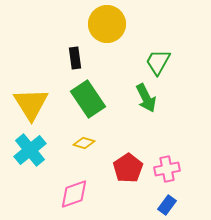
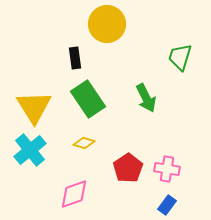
green trapezoid: moved 22 px right, 5 px up; rotated 12 degrees counterclockwise
yellow triangle: moved 3 px right, 3 px down
pink cross: rotated 20 degrees clockwise
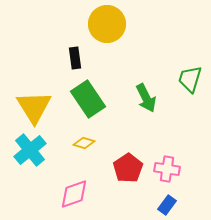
green trapezoid: moved 10 px right, 22 px down
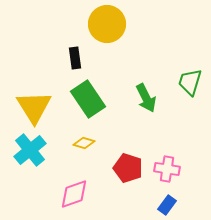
green trapezoid: moved 3 px down
red pentagon: rotated 20 degrees counterclockwise
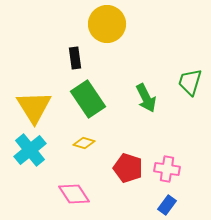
pink diamond: rotated 76 degrees clockwise
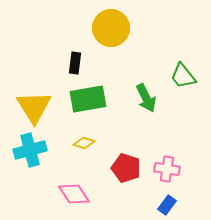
yellow circle: moved 4 px right, 4 px down
black rectangle: moved 5 px down; rotated 15 degrees clockwise
green trapezoid: moved 7 px left, 6 px up; rotated 56 degrees counterclockwise
green rectangle: rotated 66 degrees counterclockwise
cyan cross: rotated 24 degrees clockwise
red pentagon: moved 2 px left
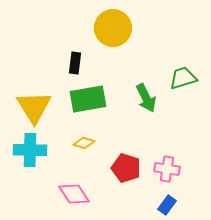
yellow circle: moved 2 px right
green trapezoid: moved 2 px down; rotated 112 degrees clockwise
cyan cross: rotated 16 degrees clockwise
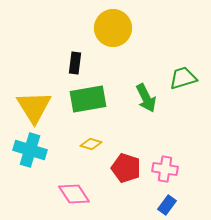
yellow diamond: moved 7 px right, 1 px down
cyan cross: rotated 16 degrees clockwise
pink cross: moved 2 px left
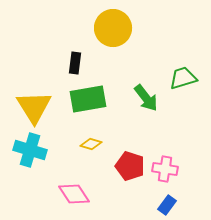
green arrow: rotated 12 degrees counterclockwise
red pentagon: moved 4 px right, 2 px up
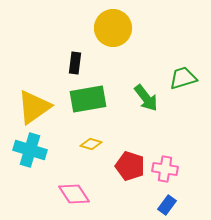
yellow triangle: rotated 27 degrees clockwise
